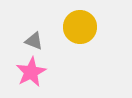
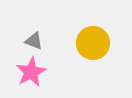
yellow circle: moved 13 px right, 16 px down
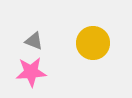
pink star: rotated 24 degrees clockwise
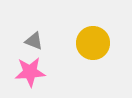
pink star: moved 1 px left
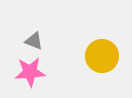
yellow circle: moved 9 px right, 13 px down
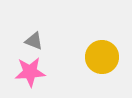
yellow circle: moved 1 px down
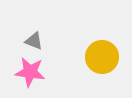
pink star: rotated 12 degrees clockwise
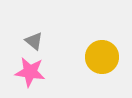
gray triangle: rotated 18 degrees clockwise
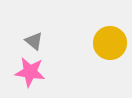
yellow circle: moved 8 px right, 14 px up
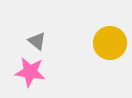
gray triangle: moved 3 px right
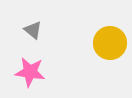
gray triangle: moved 4 px left, 11 px up
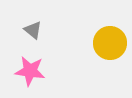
pink star: moved 1 px up
